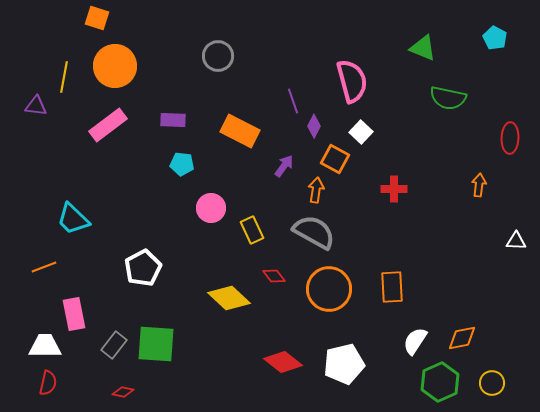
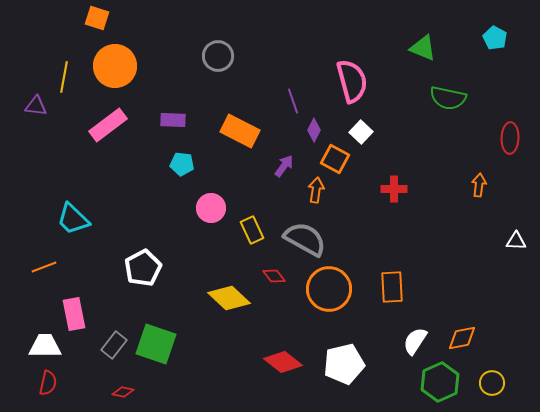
purple diamond at (314, 126): moved 4 px down
gray semicircle at (314, 232): moved 9 px left, 7 px down
green square at (156, 344): rotated 15 degrees clockwise
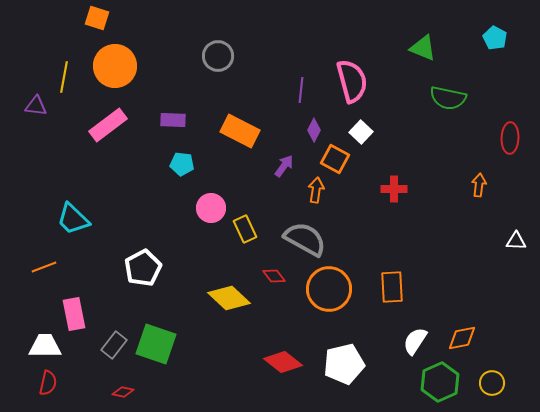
purple line at (293, 101): moved 8 px right, 11 px up; rotated 25 degrees clockwise
yellow rectangle at (252, 230): moved 7 px left, 1 px up
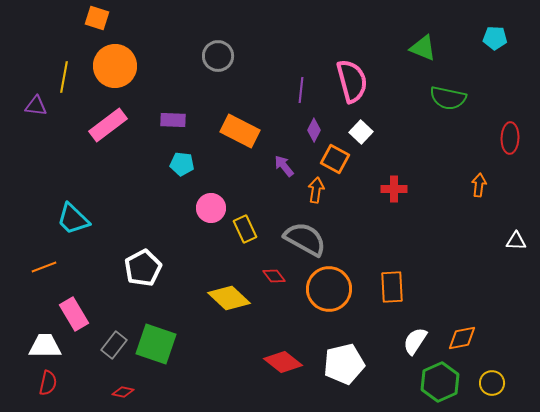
cyan pentagon at (495, 38): rotated 25 degrees counterclockwise
purple arrow at (284, 166): rotated 75 degrees counterclockwise
pink rectangle at (74, 314): rotated 20 degrees counterclockwise
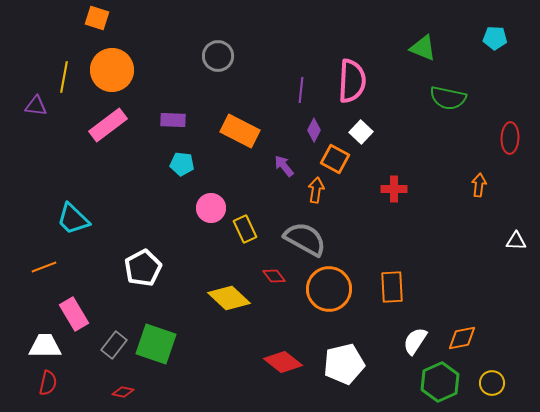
orange circle at (115, 66): moved 3 px left, 4 px down
pink semicircle at (352, 81): rotated 18 degrees clockwise
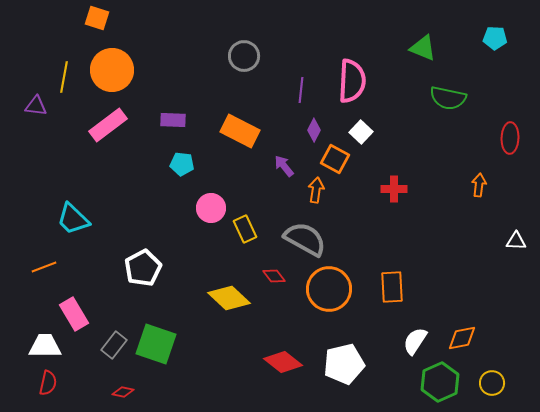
gray circle at (218, 56): moved 26 px right
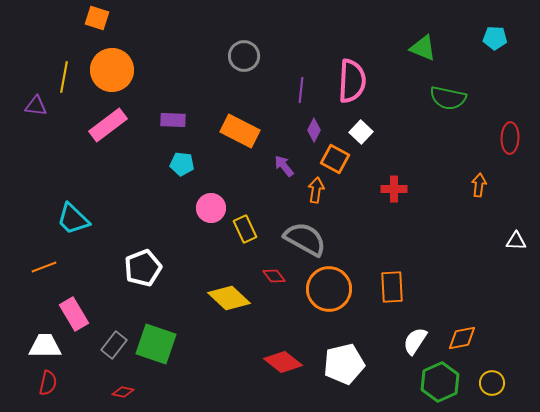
white pentagon at (143, 268): rotated 6 degrees clockwise
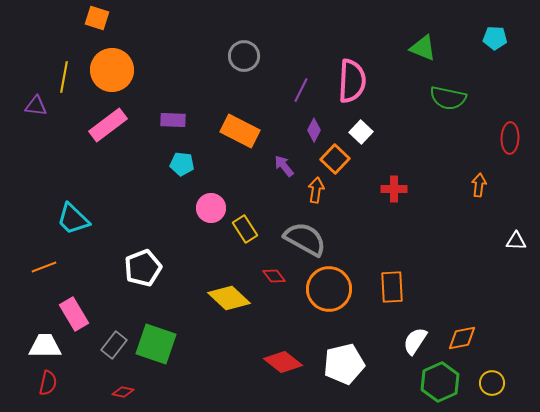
purple line at (301, 90): rotated 20 degrees clockwise
orange square at (335, 159): rotated 16 degrees clockwise
yellow rectangle at (245, 229): rotated 8 degrees counterclockwise
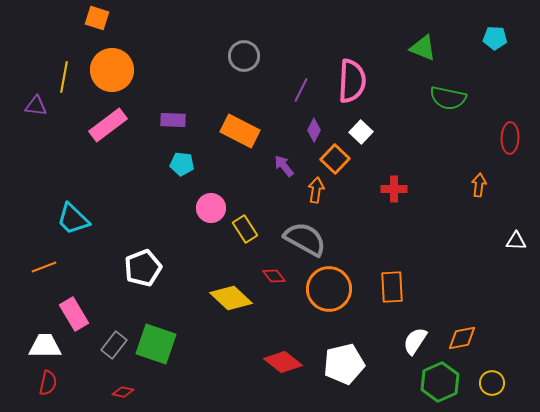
yellow diamond at (229, 298): moved 2 px right
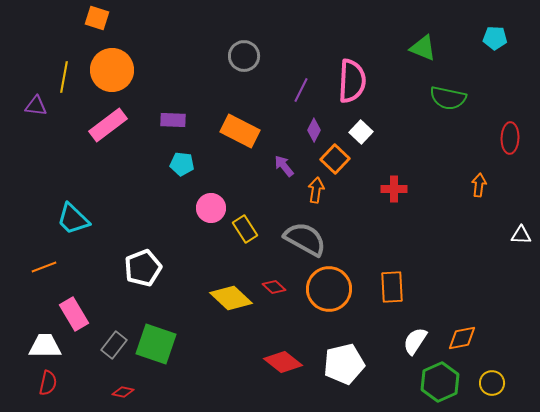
white triangle at (516, 241): moved 5 px right, 6 px up
red diamond at (274, 276): moved 11 px down; rotated 10 degrees counterclockwise
